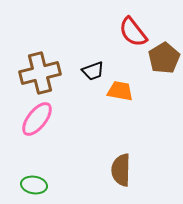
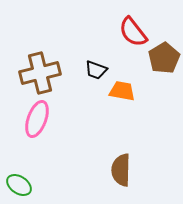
black trapezoid: moved 3 px right, 1 px up; rotated 40 degrees clockwise
orange trapezoid: moved 2 px right
pink ellipse: rotated 18 degrees counterclockwise
green ellipse: moved 15 px left; rotated 25 degrees clockwise
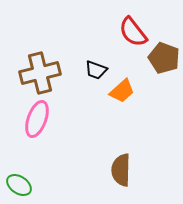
brown pentagon: rotated 20 degrees counterclockwise
orange trapezoid: rotated 128 degrees clockwise
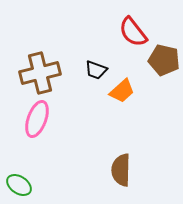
brown pentagon: moved 2 px down; rotated 8 degrees counterclockwise
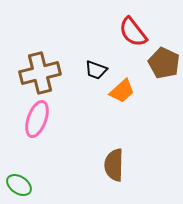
brown pentagon: moved 3 px down; rotated 12 degrees clockwise
brown semicircle: moved 7 px left, 5 px up
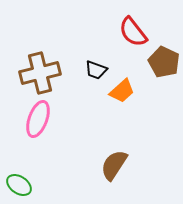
brown pentagon: moved 1 px up
pink ellipse: moved 1 px right
brown semicircle: rotated 32 degrees clockwise
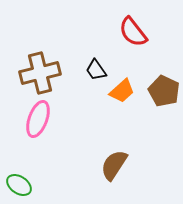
brown pentagon: moved 29 px down
black trapezoid: rotated 35 degrees clockwise
